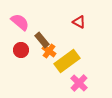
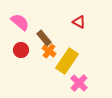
brown rectangle: moved 2 px right, 2 px up
yellow rectangle: rotated 20 degrees counterclockwise
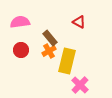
pink semicircle: rotated 48 degrees counterclockwise
brown rectangle: moved 6 px right
orange cross: rotated 24 degrees clockwise
yellow rectangle: rotated 20 degrees counterclockwise
pink cross: moved 1 px right, 2 px down
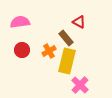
brown rectangle: moved 16 px right
red circle: moved 1 px right
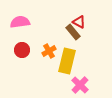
brown rectangle: moved 7 px right, 6 px up
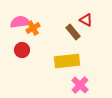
red triangle: moved 7 px right, 2 px up
orange cross: moved 16 px left, 23 px up
yellow rectangle: rotated 70 degrees clockwise
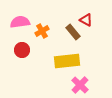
orange cross: moved 9 px right, 3 px down
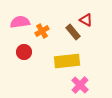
red circle: moved 2 px right, 2 px down
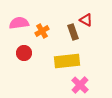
pink semicircle: moved 1 px left, 1 px down
brown rectangle: rotated 21 degrees clockwise
red circle: moved 1 px down
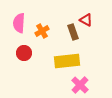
pink semicircle: rotated 78 degrees counterclockwise
